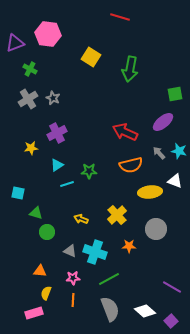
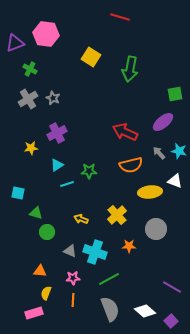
pink hexagon: moved 2 px left
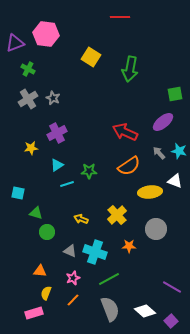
red line: rotated 18 degrees counterclockwise
green cross: moved 2 px left
orange semicircle: moved 2 px left, 1 px down; rotated 20 degrees counterclockwise
pink star: rotated 16 degrees counterclockwise
orange line: rotated 40 degrees clockwise
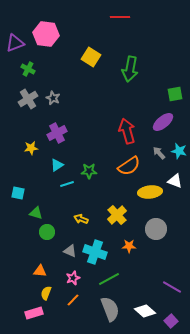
red arrow: moved 2 px right, 1 px up; rotated 50 degrees clockwise
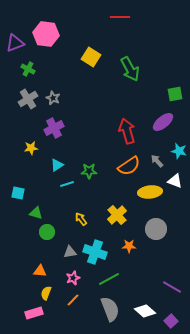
green arrow: rotated 40 degrees counterclockwise
purple cross: moved 3 px left, 5 px up
gray arrow: moved 2 px left, 8 px down
yellow arrow: rotated 32 degrees clockwise
gray triangle: moved 1 px down; rotated 32 degrees counterclockwise
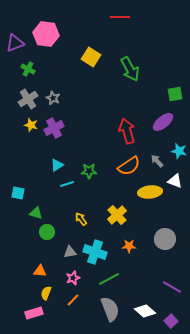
yellow star: moved 23 px up; rotated 24 degrees clockwise
gray circle: moved 9 px right, 10 px down
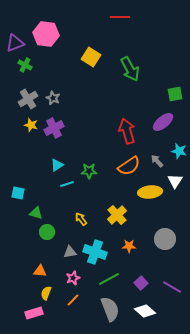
green cross: moved 3 px left, 4 px up
white triangle: rotated 42 degrees clockwise
purple square: moved 30 px left, 38 px up
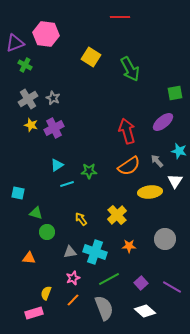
green square: moved 1 px up
orange triangle: moved 11 px left, 13 px up
gray semicircle: moved 6 px left, 1 px up
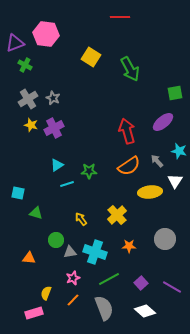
green circle: moved 9 px right, 8 px down
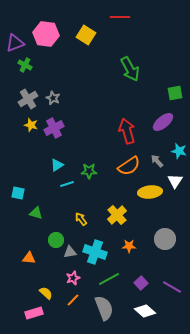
yellow square: moved 5 px left, 22 px up
yellow semicircle: rotated 112 degrees clockwise
